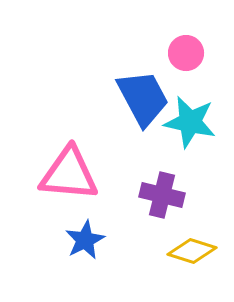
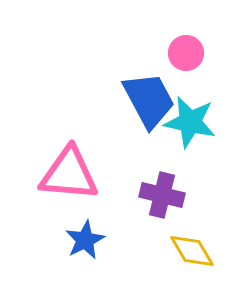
blue trapezoid: moved 6 px right, 2 px down
yellow diamond: rotated 42 degrees clockwise
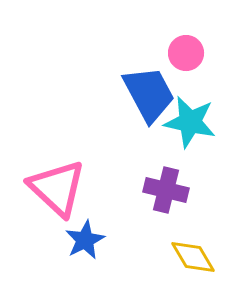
blue trapezoid: moved 6 px up
pink triangle: moved 12 px left, 14 px down; rotated 38 degrees clockwise
purple cross: moved 4 px right, 5 px up
yellow diamond: moved 1 px right, 6 px down
